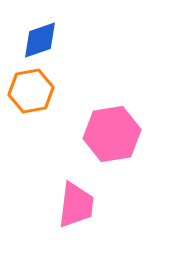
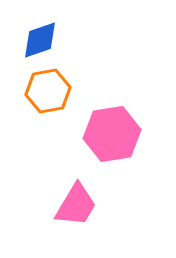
orange hexagon: moved 17 px right
pink trapezoid: rotated 24 degrees clockwise
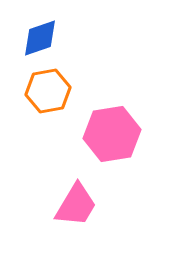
blue diamond: moved 2 px up
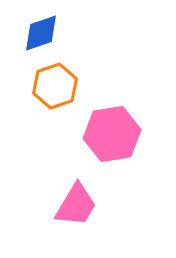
blue diamond: moved 1 px right, 5 px up
orange hexagon: moved 7 px right, 5 px up; rotated 9 degrees counterclockwise
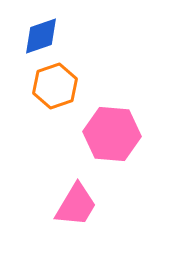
blue diamond: moved 3 px down
pink hexagon: rotated 14 degrees clockwise
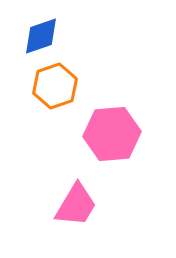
pink hexagon: rotated 10 degrees counterclockwise
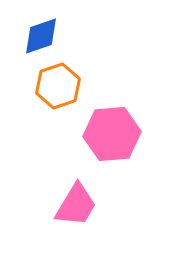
orange hexagon: moved 3 px right
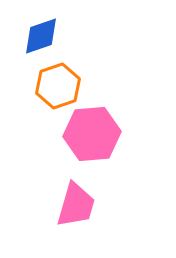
pink hexagon: moved 20 px left
pink trapezoid: rotated 15 degrees counterclockwise
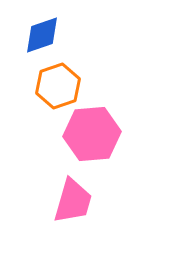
blue diamond: moved 1 px right, 1 px up
pink trapezoid: moved 3 px left, 4 px up
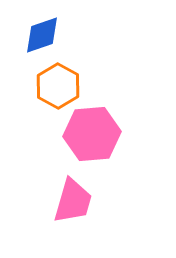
orange hexagon: rotated 12 degrees counterclockwise
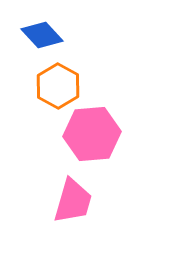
blue diamond: rotated 66 degrees clockwise
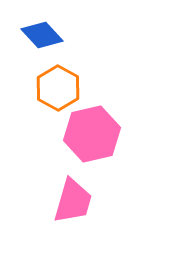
orange hexagon: moved 2 px down
pink hexagon: rotated 8 degrees counterclockwise
